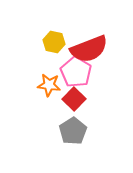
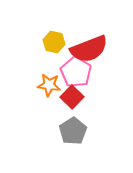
red square: moved 2 px left, 2 px up
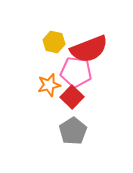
pink pentagon: rotated 24 degrees counterclockwise
orange star: rotated 20 degrees counterclockwise
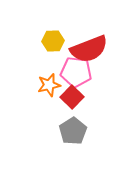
yellow hexagon: moved 1 px left, 1 px up; rotated 15 degrees counterclockwise
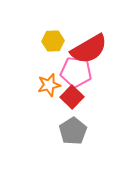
red semicircle: rotated 9 degrees counterclockwise
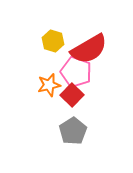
yellow hexagon: rotated 20 degrees clockwise
pink pentagon: rotated 12 degrees clockwise
red square: moved 2 px up
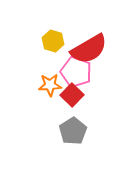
orange star: moved 1 px right; rotated 10 degrees clockwise
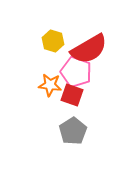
orange star: rotated 10 degrees clockwise
red square: rotated 25 degrees counterclockwise
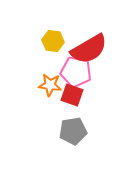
yellow hexagon: rotated 10 degrees counterclockwise
pink pentagon: rotated 8 degrees counterclockwise
gray pentagon: rotated 24 degrees clockwise
